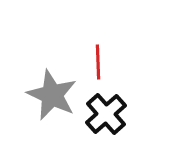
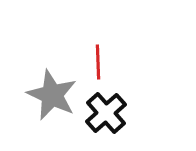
black cross: moved 1 px up
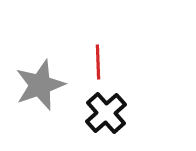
gray star: moved 12 px left, 10 px up; rotated 27 degrees clockwise
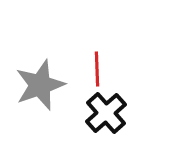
red line: moved 1 px left, 7 px down
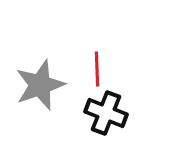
black cross: rotated 27 degrees counterclockwise
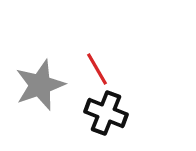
red line: rotated 28 degrees counterclockwise
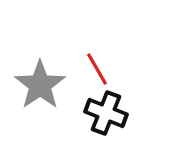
gray star: rotated 15 degrees counterclockwise
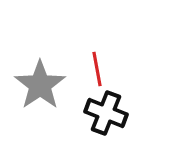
red line: rotated 20 degrees clockwise
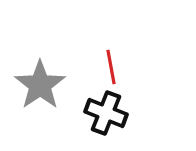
red line: moved 14 px right, 2 px up
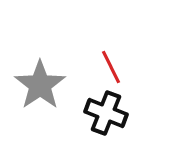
red line: rotated 16 degrees counterclockwise
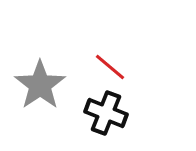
red line: moved 1 px left; rotated 24 degrees counterclockwise
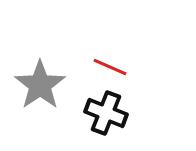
red line: rotated 16 degrees counterclockwise
